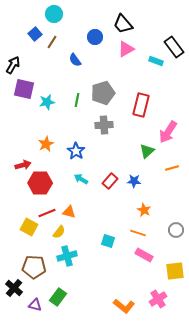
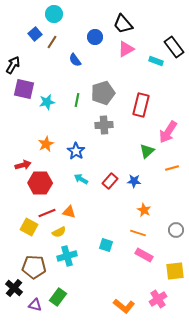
yellow semicircle at (59, 232): rotated 24 degrees clockwise
cyan square at (108, 241): moved 2 px left, 4 px down
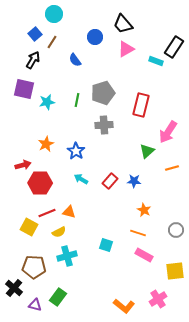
black rectangle at (174, 47): rotated 70 degrees clockwise
black arrow at (13, 65): moved 20 px right, 5 px up
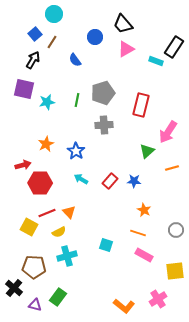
orange triangle at (69, 212): rotated 32 degrees clockwise
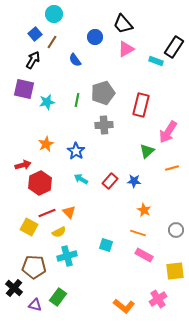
red hexagon at (40, 183): rotated 25 degrees counterclockwise
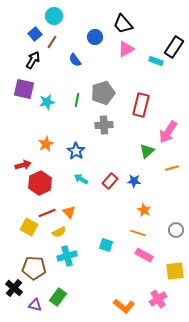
cyan circle at (54, 14): moved 2 px down
brown pentagon at (34, 267): moved 1 px down
